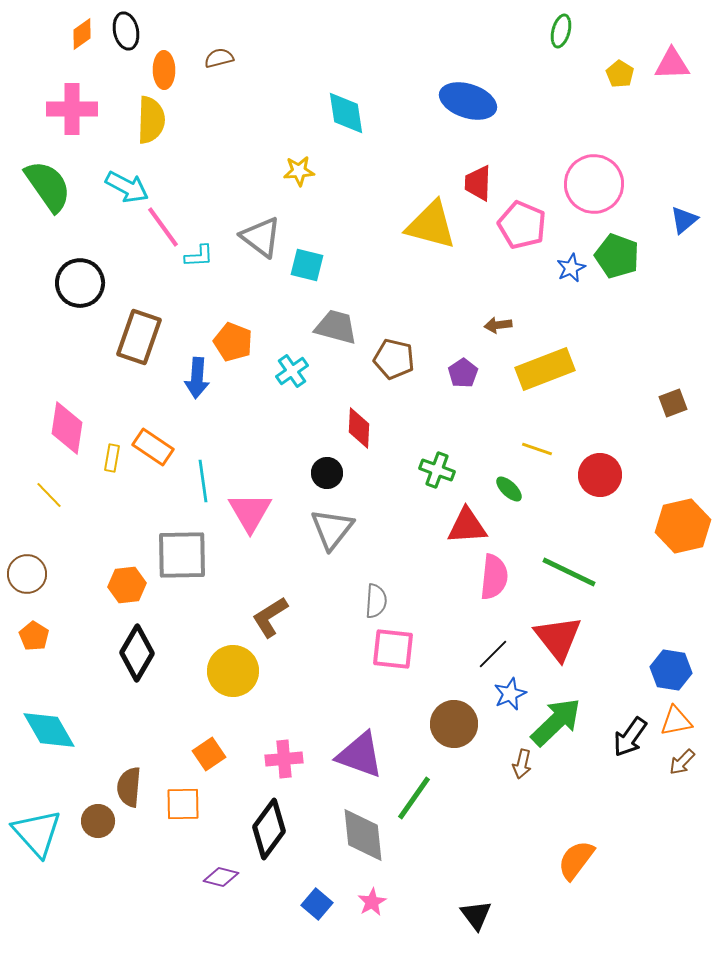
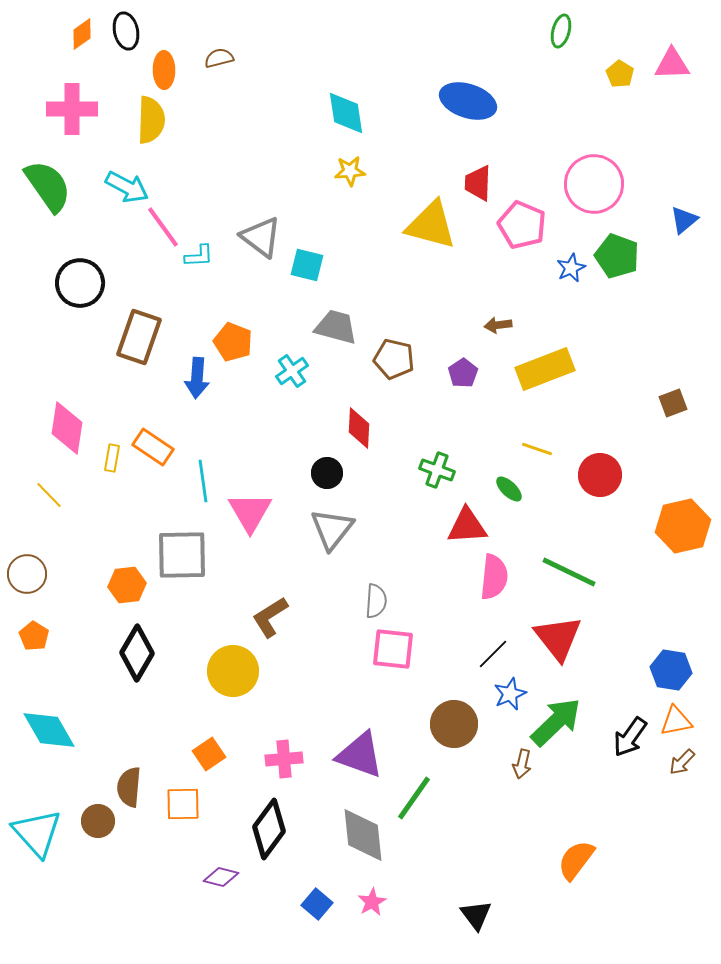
yellow star at (299, 171): moved 51 px right
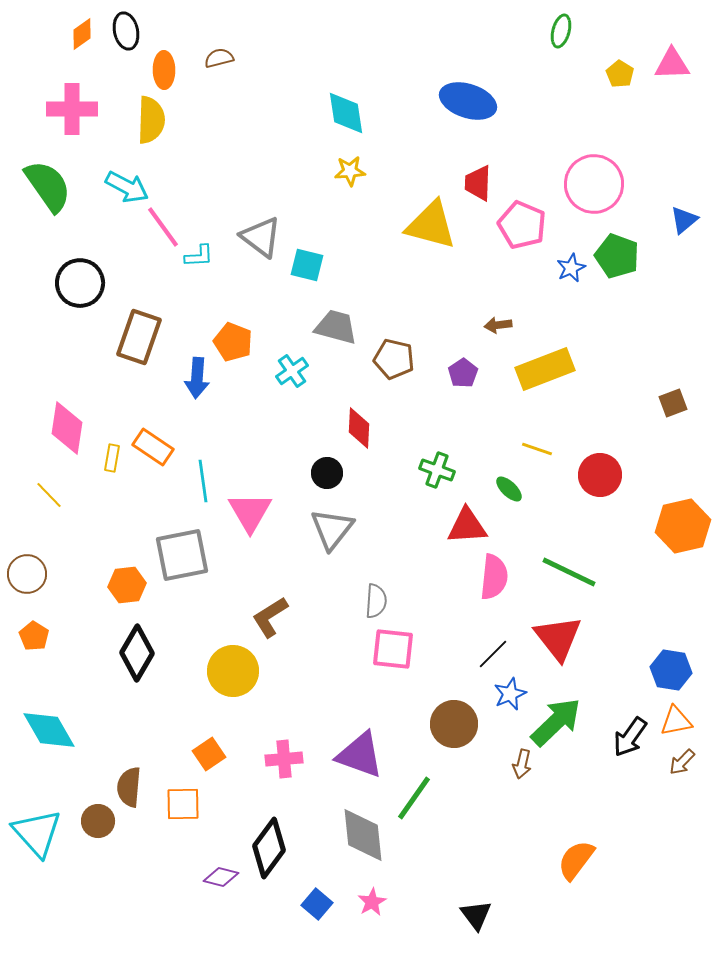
gray square at (182, 555): rotated 10 degrees counterclockwise
black diamond at (269, 829): moved 19 px down
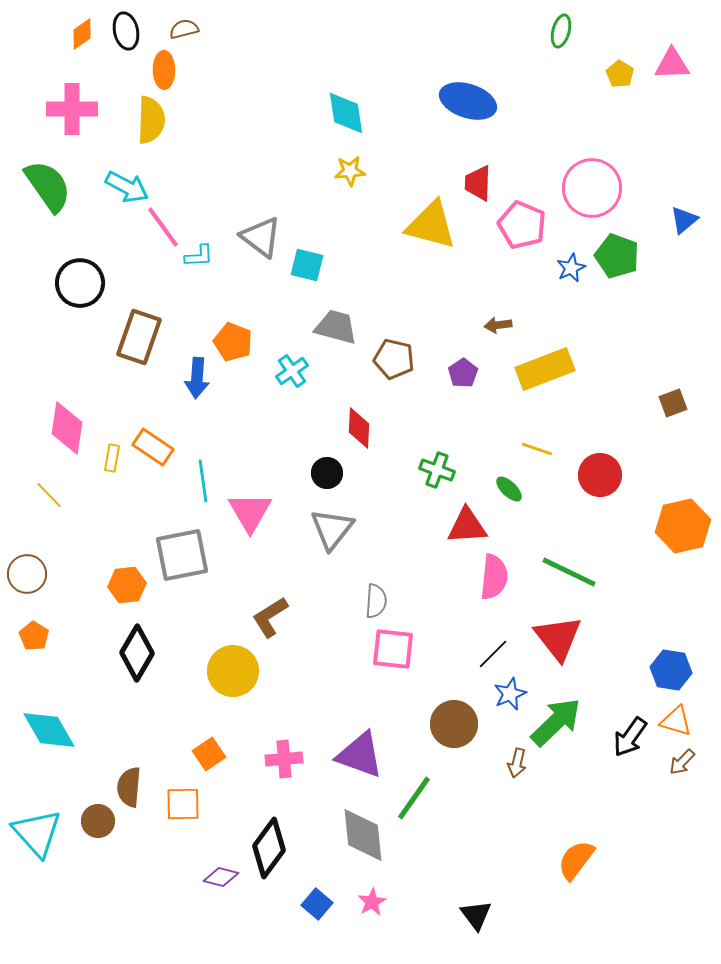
brown semicircle at (219, 58): moved 35 px left, 29 px up
pink circle at (594, 184): moved 2 px left, 4 px down
orange triangle at (676, 721): rotated 28 degrees clockwise
brown arrow at (522, 764): moved 5 px left, 1 px up
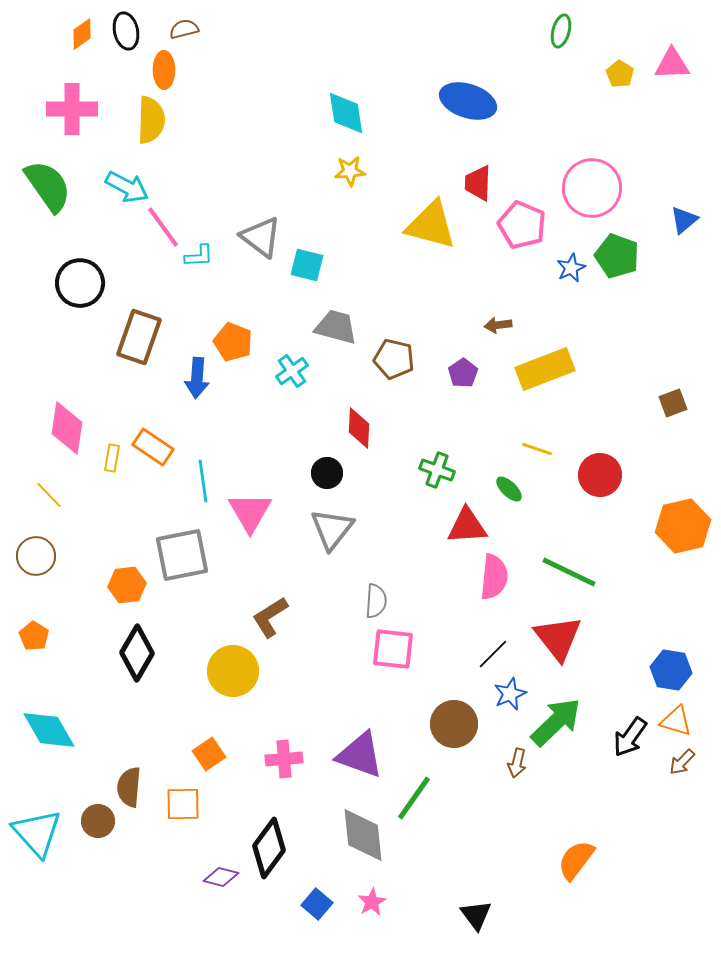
brown circle at (27, 574): moved 9 px right, 18 px up
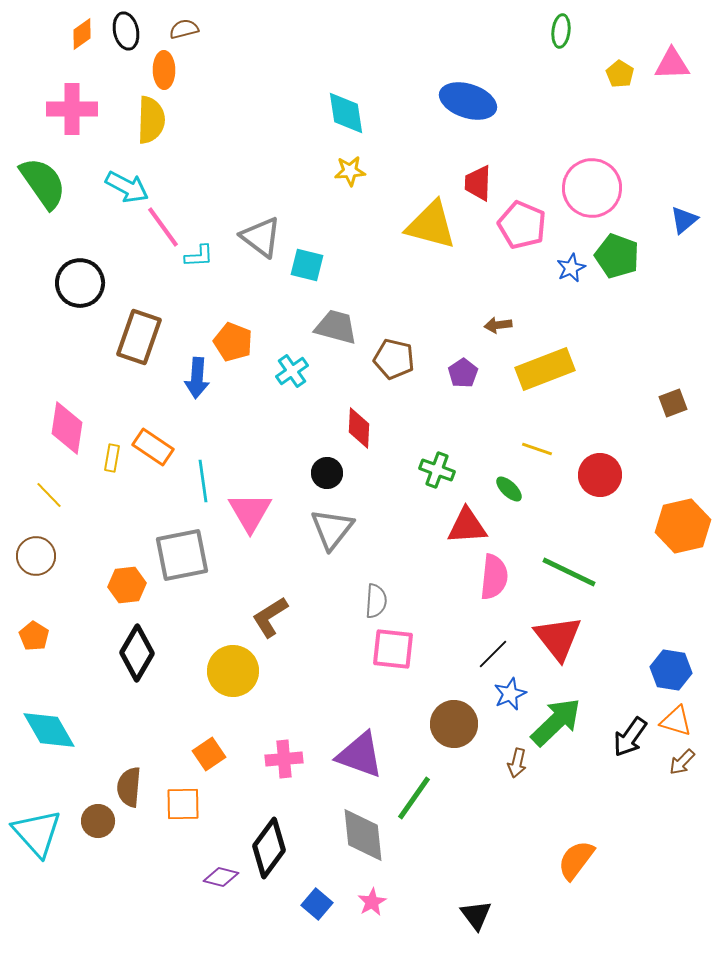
green ellipse at (561, 31): rotated 8 degrees counterclockwise
green semicircle at (48, 186): moved 5 px left, 3 px up
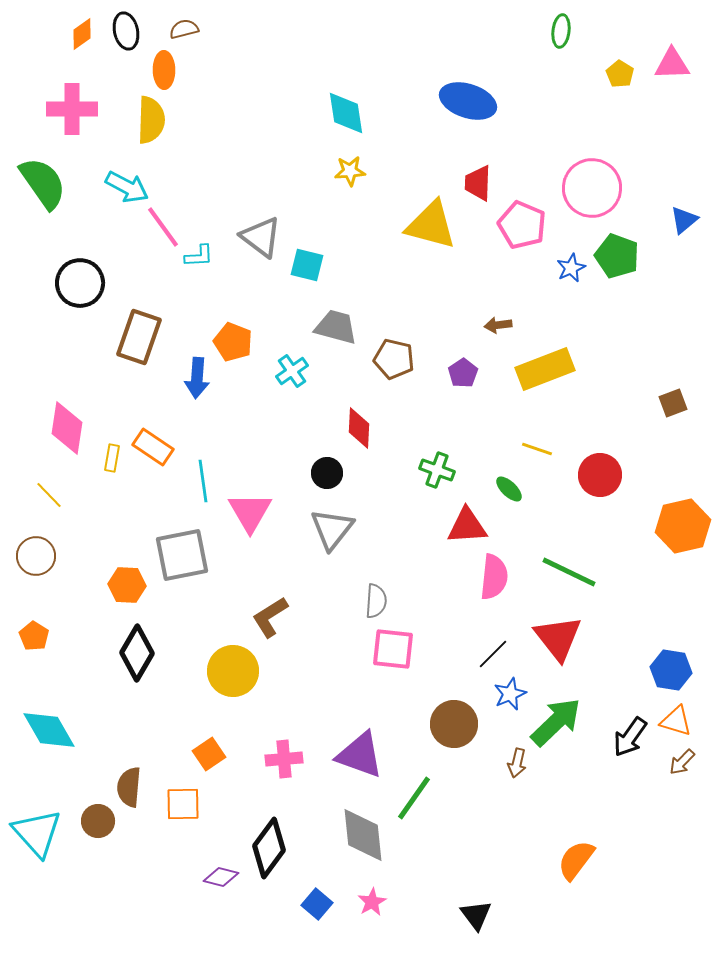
orange hexagon at (127, 585): rotated 9 degrees clockwise
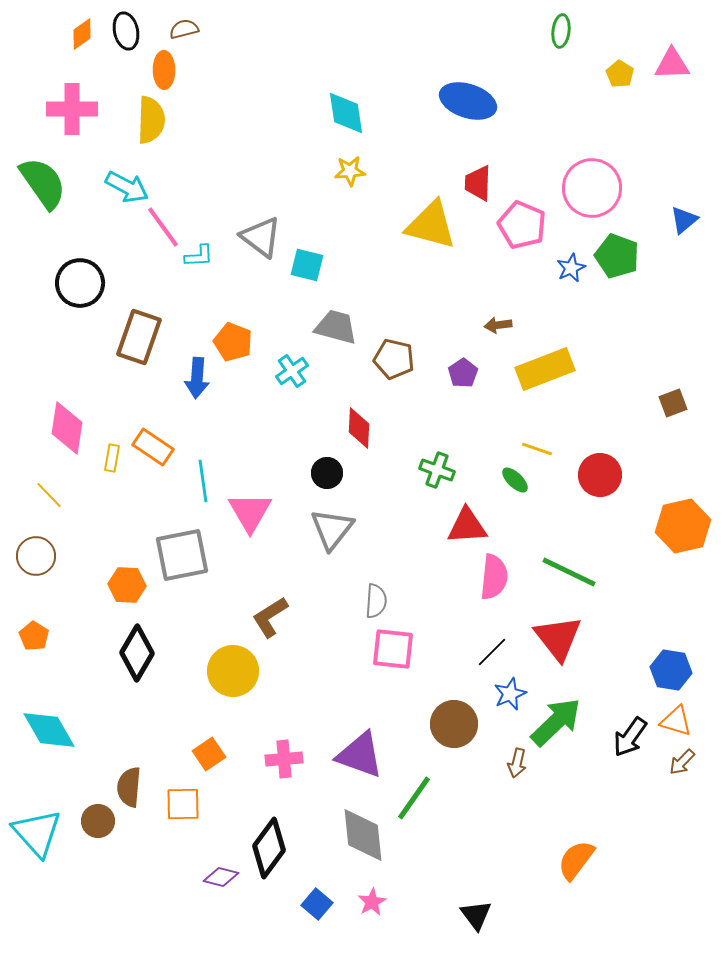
green ellipse at (509, 489): moved 6 px right, 9 px up
black line at (493, 654): moved 1 px left, 2 px up
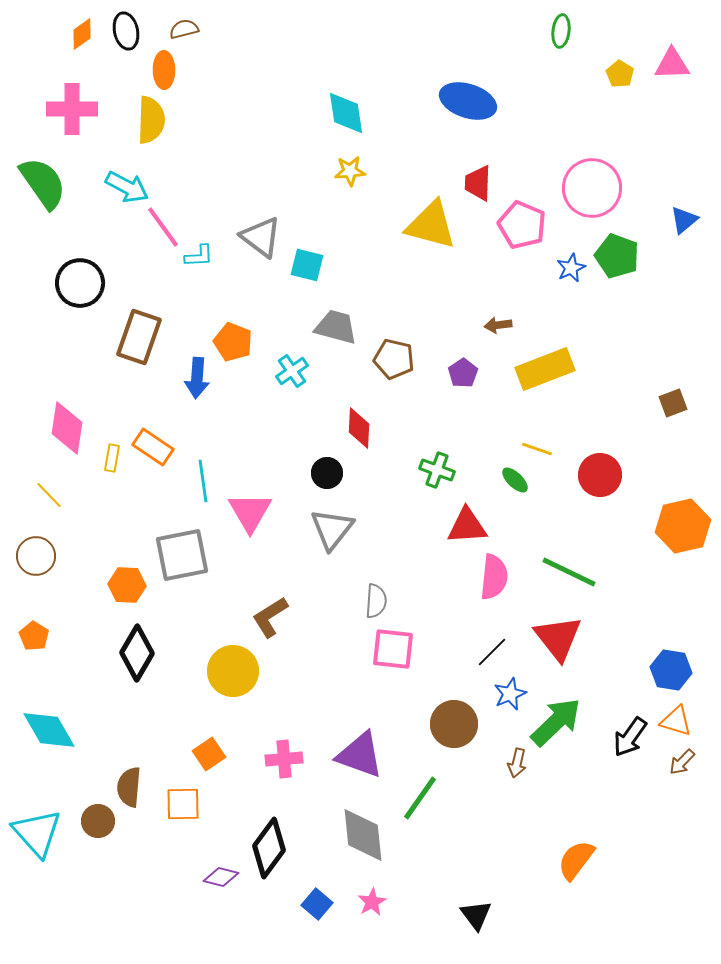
green line at (414, 798): moved 6 px right
